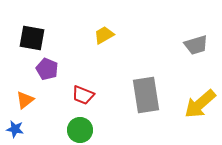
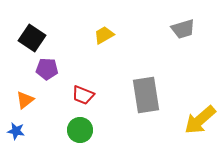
black square: rotated 24 degrees clockwise
gray trapezoid: moved 13 px left, 16 px up
purple pentagon: rotated 20 degrees counterclockwise
yellow arrow: moved 16 px down
blue star: moved 1 px right, 2 px down
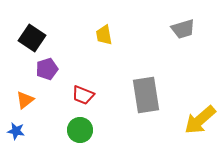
yellow trapezoid: rotated 70 degrees counterclockwise
purple pentagon: rotated 20 degrees counterclockwise
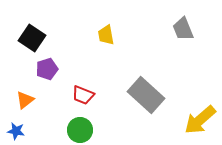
gray trapezoid: rotated 85 degrees clockwise
yellow trapezoid: moved 2 px right
gray rectangle: rotated 39 degrees counterclockwise
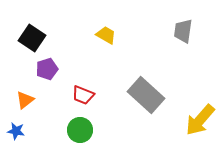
gray trapezoid: moved 2 px down; rotated 30 degrees clockwise
yellow trapezoid: rotated 130 degrees clockwise
yellow arrow: rotated 8 degrees counterclockwise
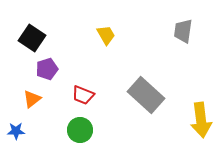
yellow trapezoid: rotated 30 degrees clockwise
orange triangle: moved 7 px right, 1 px up
yellow arrow: moved 1 px right; rotated 48 degrees counterclockwise
blue star: rotated 12 degrees counterclockwise
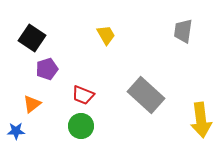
orange triangle: moved 5 px down
green circle: moved 1 px right, 4 px up
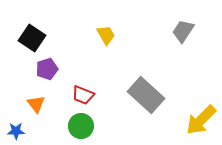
gray trapezoid: rotated 25 degrees clockwise
orange triangle: moved 4 px right; rotated 30 degrees counterclockwise
yellow arrow: rotated 52 degrees clockwise
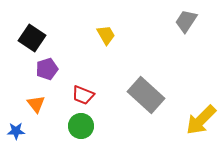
gray trapezoid: moved 3 px right, 10 px up
